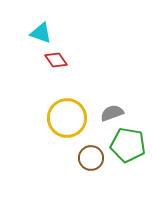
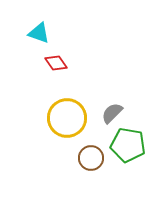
cyan triangle: moved 2 px left
red diamond: moved 3 px down
gray semicircle: rotated 25 degrees counterclockwise
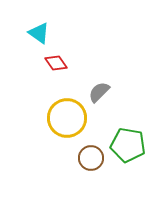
cyan triangle: rotated 15 degrees clockwise
gray semicircle: moved 13 px left, 21 px up
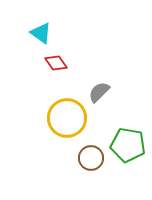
cyan triangle: moved 2 px right
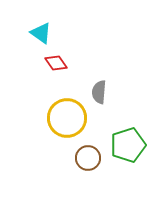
gray semicircle: rotated 40 degrees counterclockwise
green pentagon: rotated 28 degrees counterclockwise
brown circle: moved 3 px left
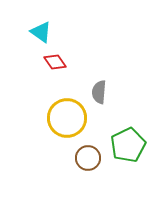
cyan triangle: moved 1 px up
red diamond: moved 1 px left, 1 px up
green pentagon: rotated 8 degrees counterclockwise
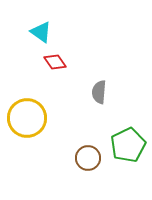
yellow circle: moved 40 px left
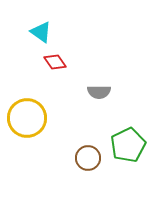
gray semicircle: rotated 95 degrees counterclockwise
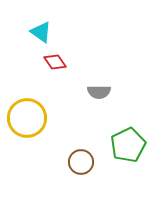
brown circle: moved 7 px left, 4 px down
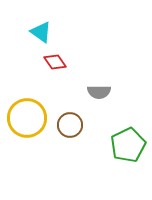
brown circle: moved 11 px left, 37 px up
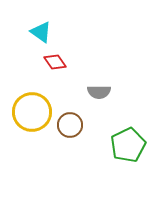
yellow circle: moved 5 px right, 6 px up
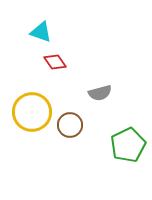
cyan triangle: rotated 15 degrees counterclockwise
gray semicircle: moved 1 px right, 1 px down; rotated 15 degrees counterclockwise
